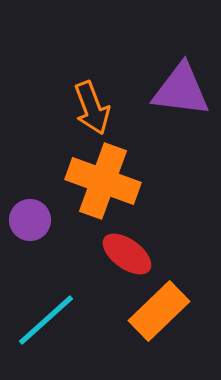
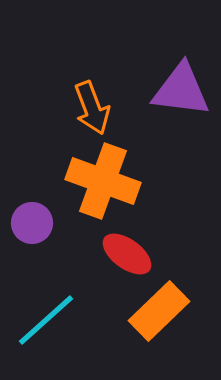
purple circle: moved 2 px right, 3 px down
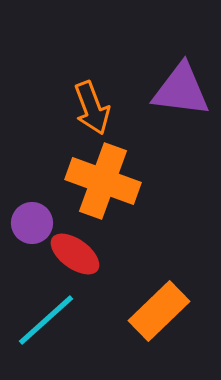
red ellipse: moved 52 px left
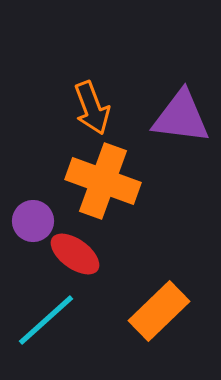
purple triangle: moved 27 px down
purple circle: moved 1 px right, 2 px up
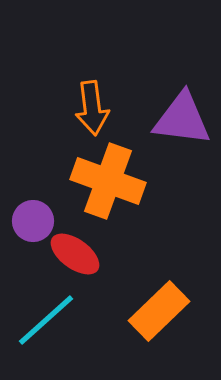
orange arrow: rotated 14 degrees clockwise
purple triangle: moved 1 px right, 2 px down
orange cross: moved 5 px right
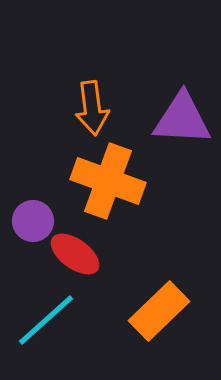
purple triangle: rotated 4 degrees counterclockwise
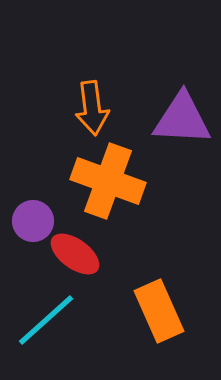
orange rectangle: rotated 70 degrees counterclockwise
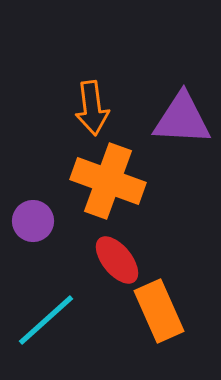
red ellipse: moved 42 px right, 6 px down; rotated 15 degrees clockwise
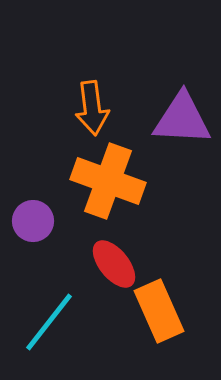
red ellipse: moved 3 px left, 4 px down
cyan line: moved 3 px right, 2 px down; rotated 10 degrees counterclockwise
